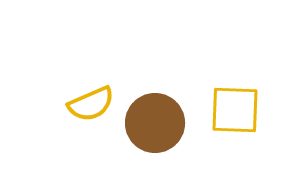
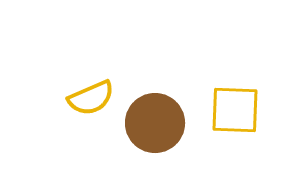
yellow semicircle: moved 6 px up
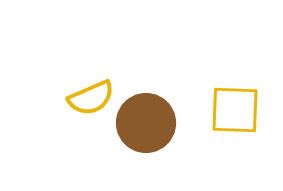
brown circle: moved 9 px left
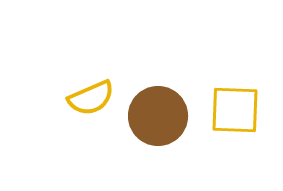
brown circle: moved 12 px right, 7 px up
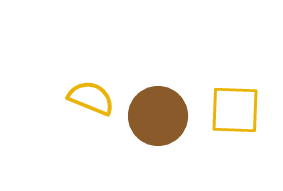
yellow semicircle: rotated 135 degrees counterclockwise
